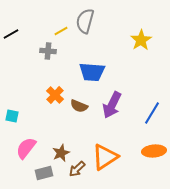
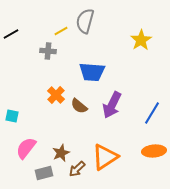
orange cross: moved 1 px right
brown semicircle: rotated 18 degrees clockwise
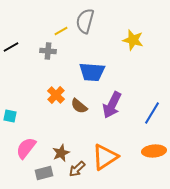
black line: moved 13 px down
yellow star: moved 8 px left; rotated 25 degrees counterclockwise
cyan square: moved 2 px left
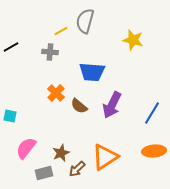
gray cross: moved 2 px right, 1 px down
orange cross: moved 2 px up
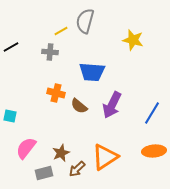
orange cross: rotated 30 degrees counterclockwise
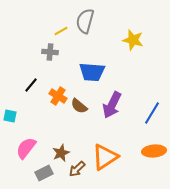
black line: moved 20 px right, 38 px down; rotated 21 degrees counterclockwise
orange cross: moved 2 px right, 3 px down; rotated 18 degrees clockwise
gray rectangle: rotated 12 degrees counterclockwise
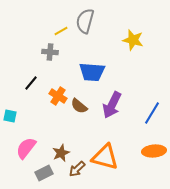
black line: moved 2 px up
orange triangle: rotated 48 degrees clockwise
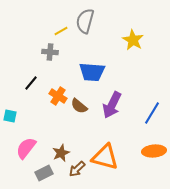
yellow star: rotated 15 degrees clockwise
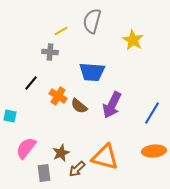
gray semicircle: moved 7 px right
gray rectangle: rotated 72 degrees counterclockwise
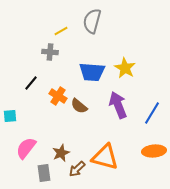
yellow star: moved 8 px left, 28 px down
purple arrow: moved 6 px right; rotated 132 degrees clockwise
cyan square: rotated 16 degrees counterclockwise
